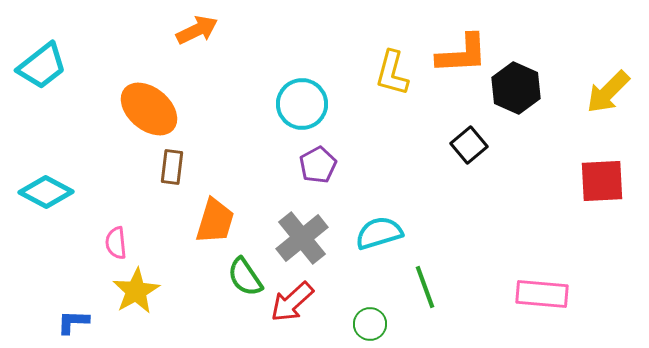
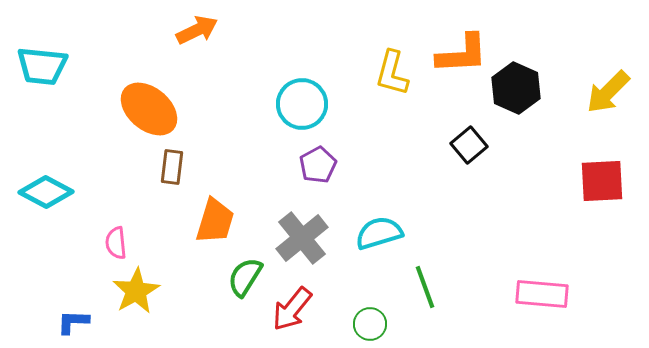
cyan trapezoid: rotated 44 degrees clockwise
green semicircle: rotated 66 degrees clockwise
red arrow: moved 7 px down; rotated 9 degrees counterclockwise
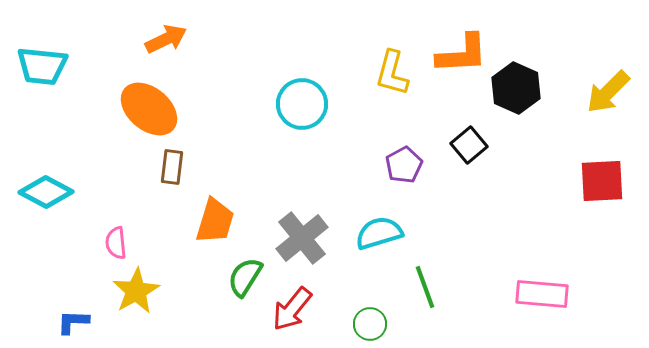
orange arrow: moved 31 px left, 9 px down
purple pentagon: moved 86 px right
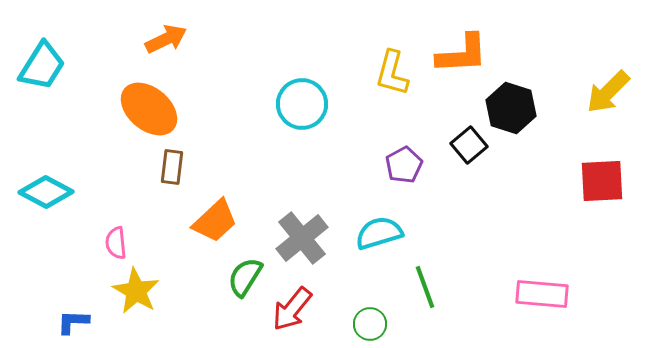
cyan trapezoid: rotated 64 degrees counterclockwise
black hexagon: moved 5 px left, 20 px down; rotated 6 degrees counterclockwise
orange trapezoid: rotated 30 degrees clockwise
yellow star: rotated 12 degrees counterclockwise
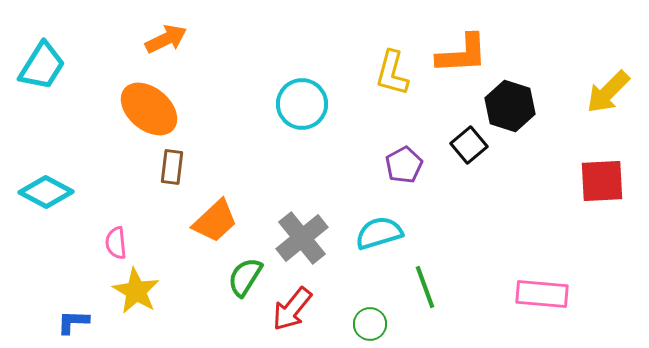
black hexagon: moved 1 px left, 2 px up
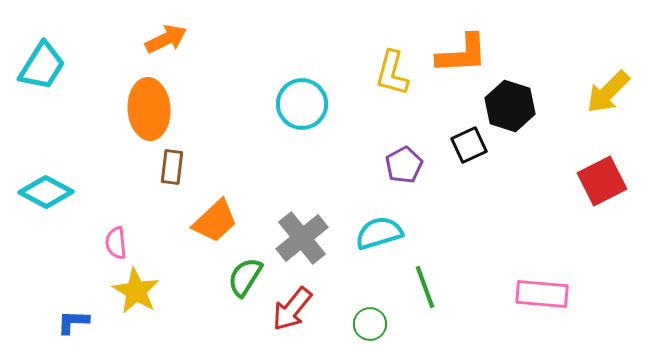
orange ellipse: rotated 46 degrees clockwise
black square: rotated 15 degrees clockwise
red square: rotated 24 degrees counterclockwise
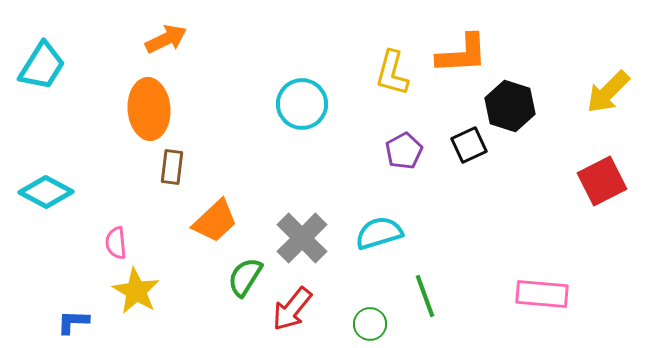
purple pentagon: moved 14 px up
gray cross: rotated 6 degrees counterclockwise
green line: moved 9 px down
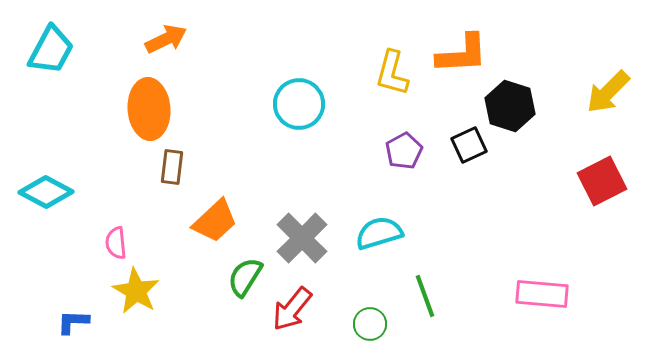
cyan trapezoid: moved 9 px right, 16 px up; rotated 4 degrees counterclockwise
cyan circle: moved 3 px left
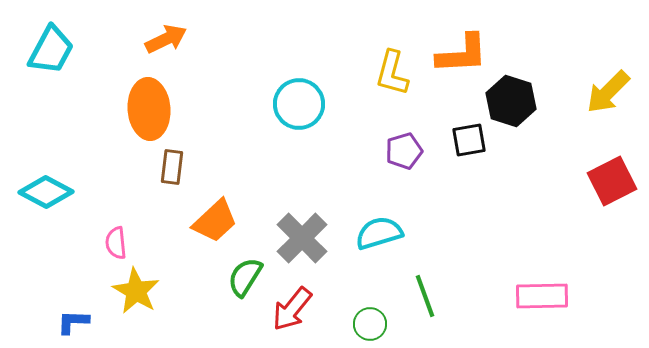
black hexagon: moved 1 px right, 5 px up
black square: moved 5 px up; rotated 15 degrees clockwise
purple pentagon: rotated 12 degrees clockwise
red square: moved 10 px right
pink rectangle: moved 2 px down; rotated 6 degrees counterclockwise
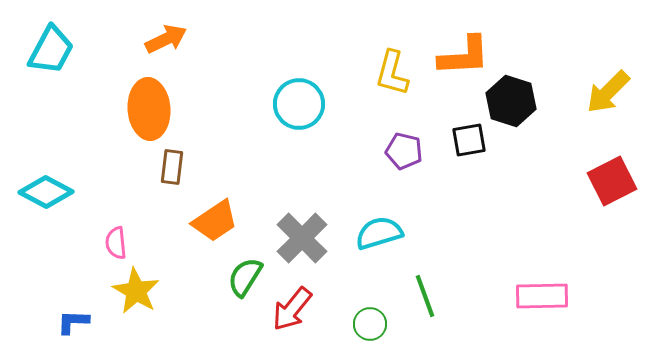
orange L-shape: moved 2 px right, 2 px down
purple pentagon: rotated 30 degrees clockwise
orange trapezoid: rotated 9 degrees clockwise
